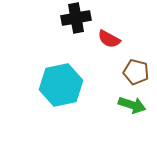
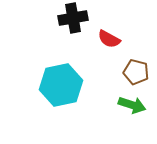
black cross: moved 3 px left
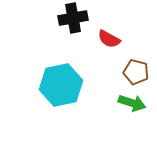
green arrow: moved 2 px up
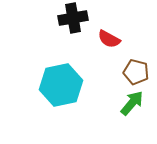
green arrow: rotated 68 degrees counterclockwise
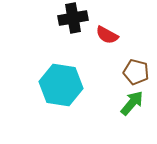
red semicircle: moved 2 px left, 4 px up
cyan hexagon: rotated 21 degrees clockwise
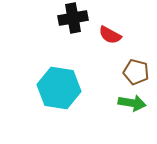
red semicircle: moved 3 px right
cyan hexagon: moved 2 px left, 3 px down
green arrow: rotated 60 degrees clockwise
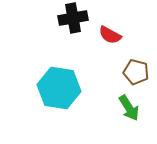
green arrow: moved 3 px left, 5 px down; rotated 48 degrees clockwise
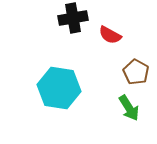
brown pentagon: rotated 15 degrees clockwise
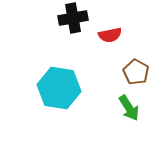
red semicircle: rotated 40 degrees counterclockwise
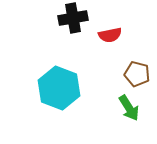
brown pentagon: moved 1 px right, 2 px down; rotated 15 degrees counterclockwise
cyan hexagon: rotated 12 degrees clockwise
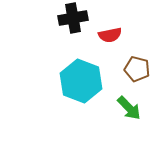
brown pentagon: moved 5 px up
cyan hexagon: moved 22 px right, 7 px up
green arrow: rotated 12 degrees counterclockwise
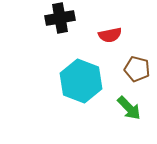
black cross: moved 13 px left
